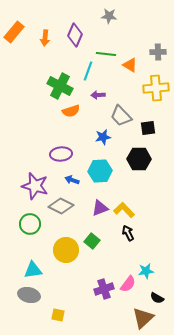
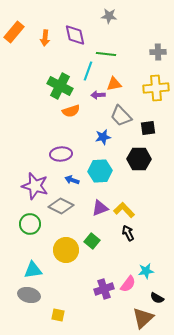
purple diamond: rotated 35 degrees counterclockwise
orange triangle: moved 16 px left, 19 px down; rotated 42 degrees counterclockwise
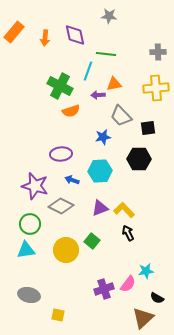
cyan triangle: moved 7 px left, 20 px up
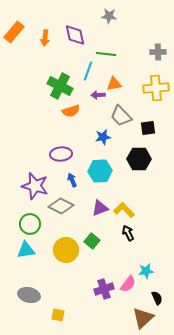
blue arrow: rotated 48 degrees clockwise
black semicircle: rotated 144 degrees counterclockwise
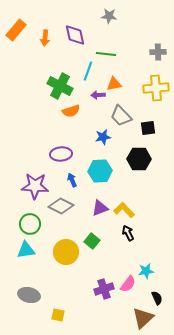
orange rectangle: moved 2 px right, 2 px up
purple star: rotated 12 degrees counterclockwise
yellow circle: moved 2 px down
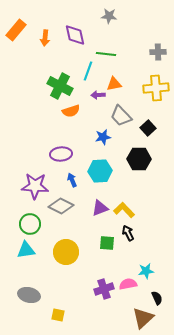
black square: rotated 35 degrees counterclockwise
green square: moved 15 px right, 2 px down; rotated 35 degrees counterclockwise
pink semicircle: rotated 138 degrees counterclockwise
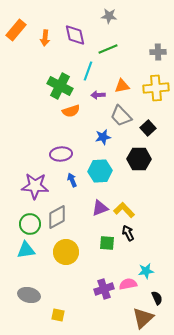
green line: moved 2 px right, 5 px up; rotated 30 degrees counterclockwise
orange triangle: moved 8 px right, 2 px down
gray diamond: moved 4 px left, 11 px down; rotated 55 degrees counterclockwise
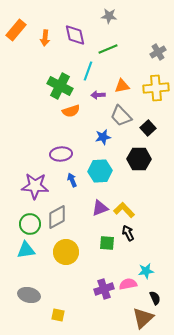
gray cross: rotated 28 degrees counterclockwise
black semicircle: moved 2 px left
